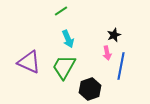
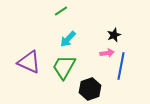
cyan arrow: rotated 66 degrees clockwise
pink arrow: rotated 88 degrees counterclockwise
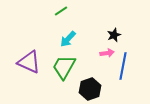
blue line: moved 2 px right
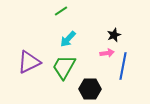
purple triangle: rotated 50 degrees counterclockwise
black hexagon: rotated 20 degrees clockwise
